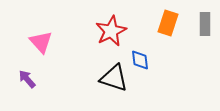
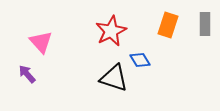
orange rectangle: moved 2 px down
blue diamond: rotated 25 degrees counterclockwise
purple arrow: moved 5 px up
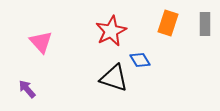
orange rectangle: moved 2 px up
purple arrow: moved 15 px down
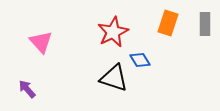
red star: moved 2 px right, 1 px down
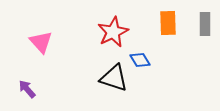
orange rectangle: rotated 20 degrees counterclockwise
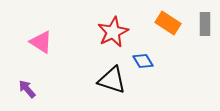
orange rectangle: rotated 55 degrees counterclockwise
pink triangle: rotated 15 degrees counterclockwise
blue diamond: moved 3 px right, 1 px down
black triangle: moved 2 px left, 2 px down
